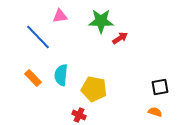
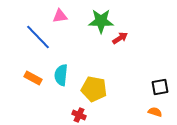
orange rectangle: rotated 18 degrees counterclockwise
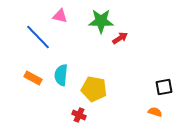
pink triangle: rotated 21 degrees clockwise
black square: moved 4 px right
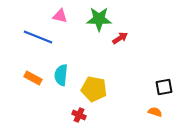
green star: moved 2 px left, 2 px up
blue line: rotated 24 degrees counterclockwise
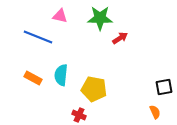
green star: moved 1 px right, 1 px up
orange semicircle: rotated 48 degrees clockwise
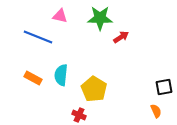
red arrow: moved 1 px right, 1 px up
yellow pentagon: rotated 20 degrees clockwise
orange semicircle: moved 1 px right, 1 px up
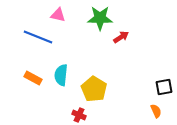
pink triangle: moved 2 px left, 1 px up
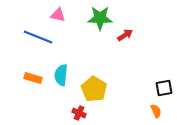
red arrow: moved 4 px right, 2 px up
orange rectangle: rotated 12 degrees counterclockwise
black square: moved 1 px down
red cross: moved 2 px up
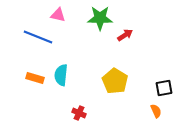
orange rectangle: moved 2 px right
yellow pentagon: moved 21 px right, 8 px up
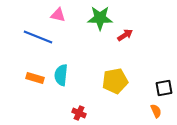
yellow pentagon: rotated 30 degrees clockwise
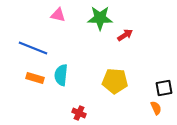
blue line: moved 5 px left, 11 px down
yellow pentagon: rotated 15 degrees clockwise
orange semicircle: moved 3 px up
